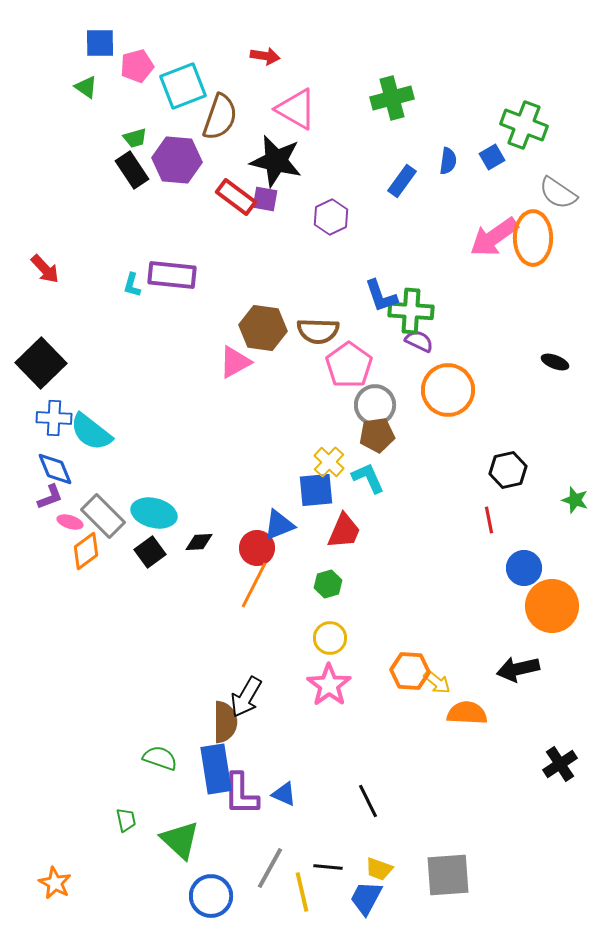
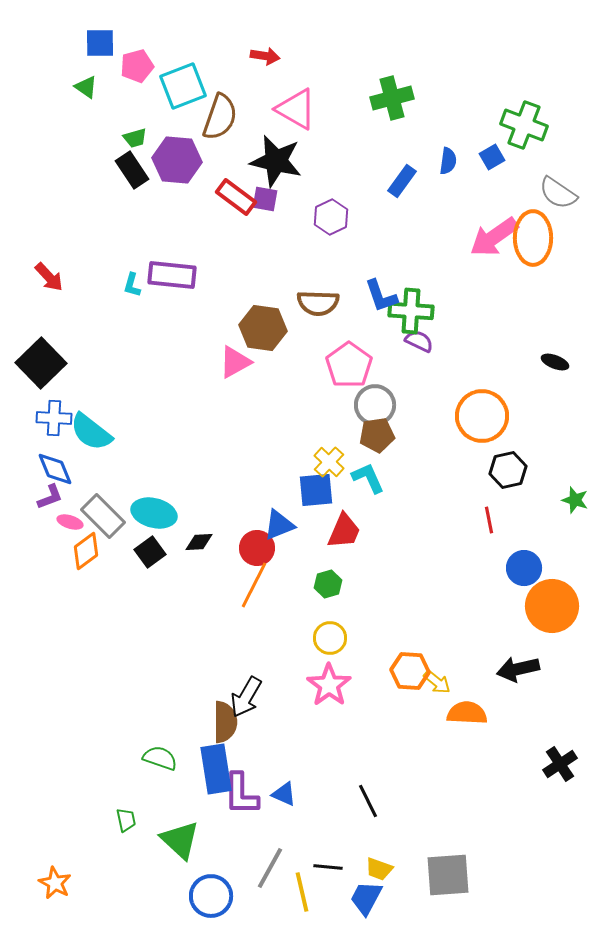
red arrow at (45, 269): moved 4 px right, 8 px down
brown semicircle at (318, 331): moved 28 px up
orange circle at (448, 390): moved 34 px right, 26 px down
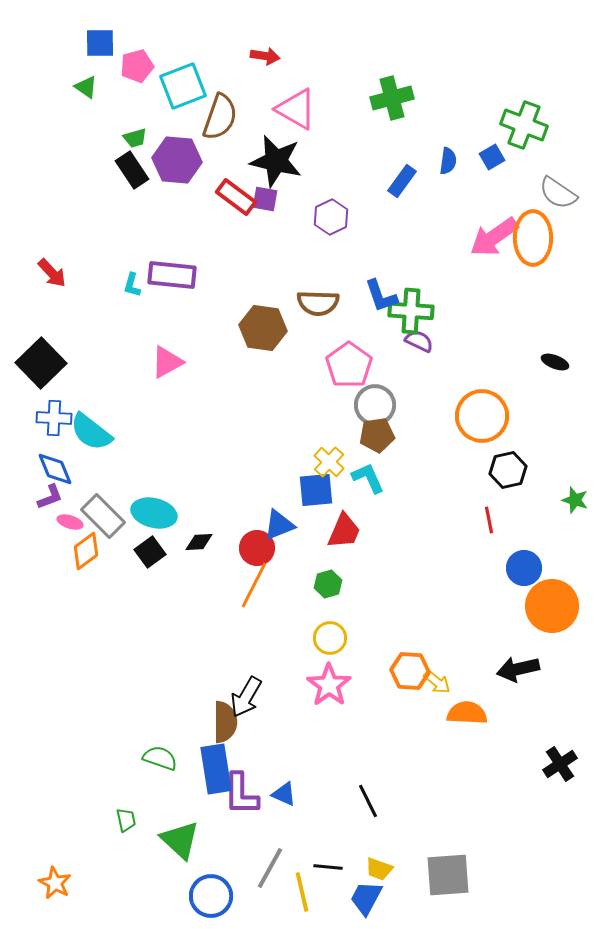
red arrow at (49, 277): moved 3 px right, 4 px up
pink triangle at (235, 362): moved 68 px left
